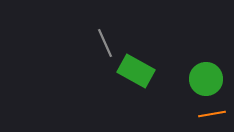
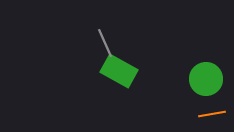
green rectangle: moved 17 px left
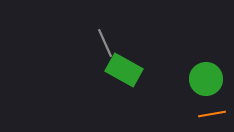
green rectangle: moved 5 px right, 1 px up
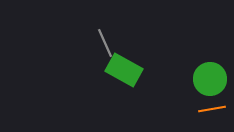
green circle: moved 4 px right
orange line: moved 5 px up
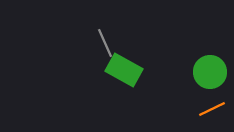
green circle: moved 7 px up
orange line: rotated 16 degrees counterclockwise
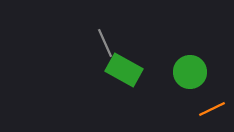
green circle: moved 20 px left
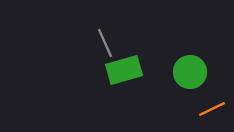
green rectangle: rotated 45 degrees counterclockwise
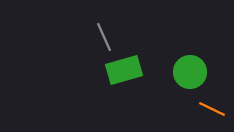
gray line: moved 1 px left, 6 px up
orange line: rotated 52 degrees clockwise
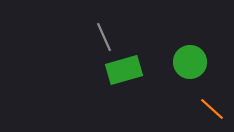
green circle: moved 10 px up
orange line: rotated 16 degrees clockwise
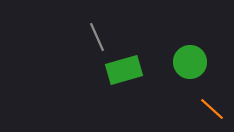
gray line: moved 7 px left
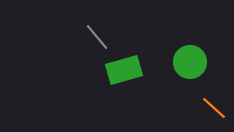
gray line: rotated 16 degrees counterclockwise
orange line: moved 2 px right, 1 px up
